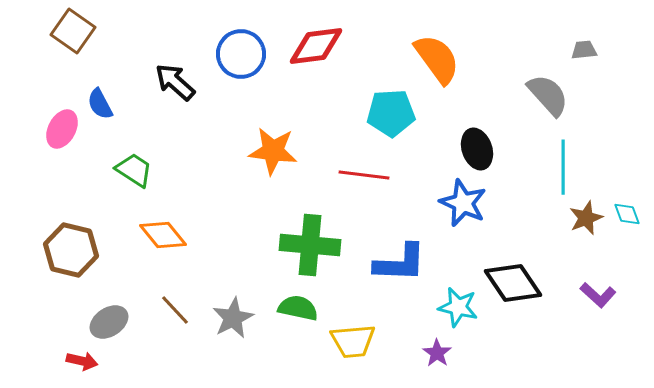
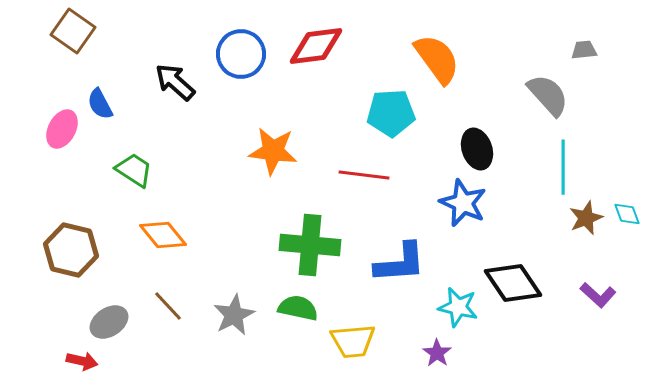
blue L-shape: rotated 6 degrees counterclockwise
brown line: moved 7 px left, 4 px up
gray star: moved 1 px right, 3 px up
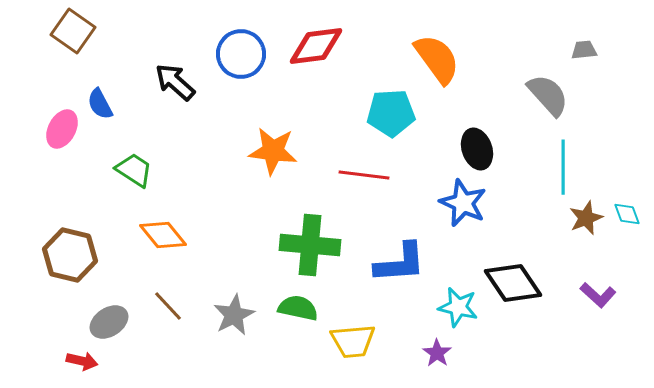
brown hexagon: moved 1 px left, 5 px down
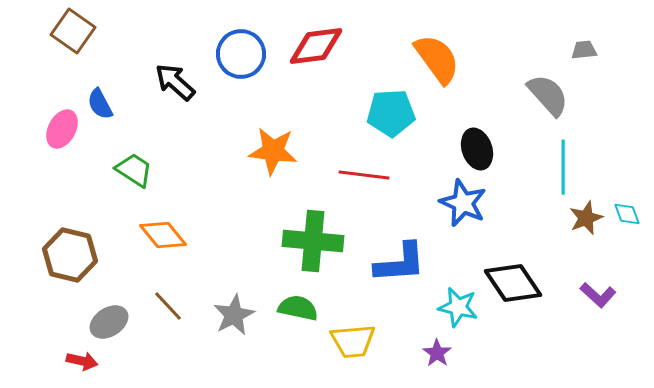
green cross: moved 3 px right, 4 px up
